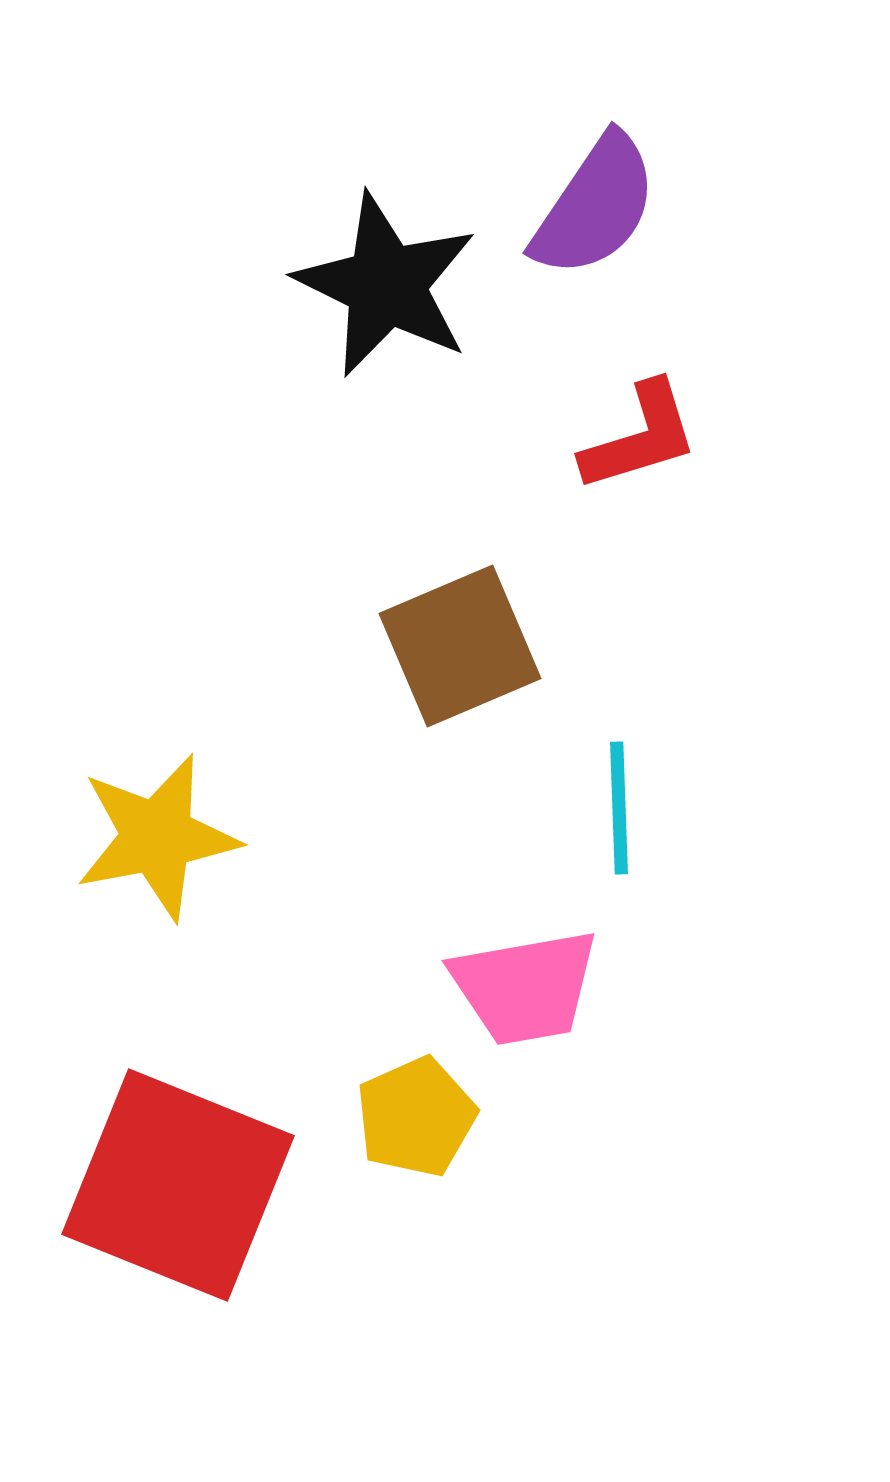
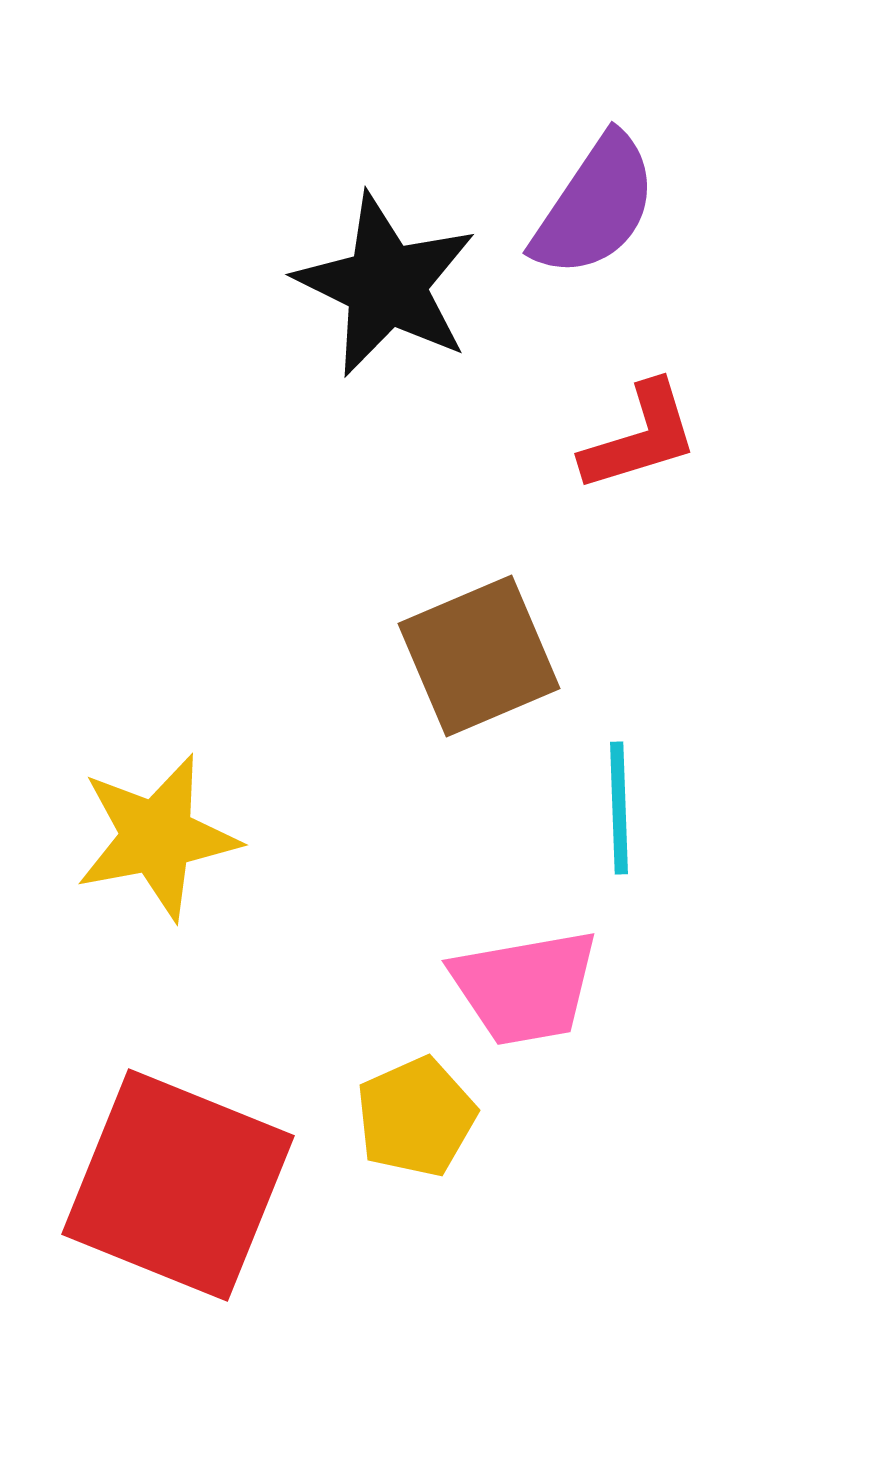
brown square: moved 19 px right, 10 px down
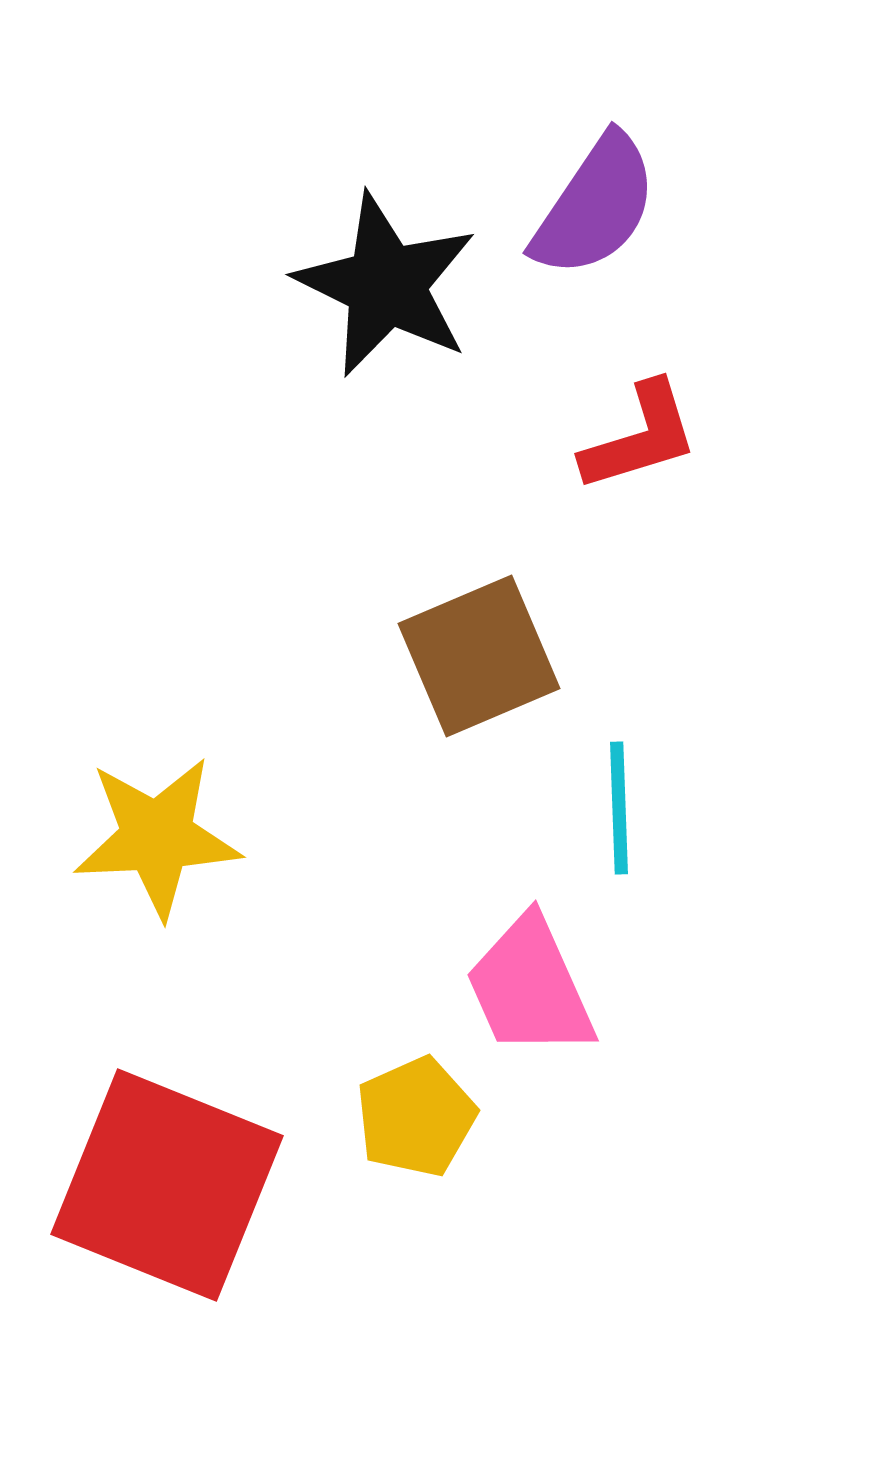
yellow star: rotated 8 degrees clockwise
pink trapezoid: moved 5 px right; rotated 76 degrees clockwise
red square: moved 11 px left
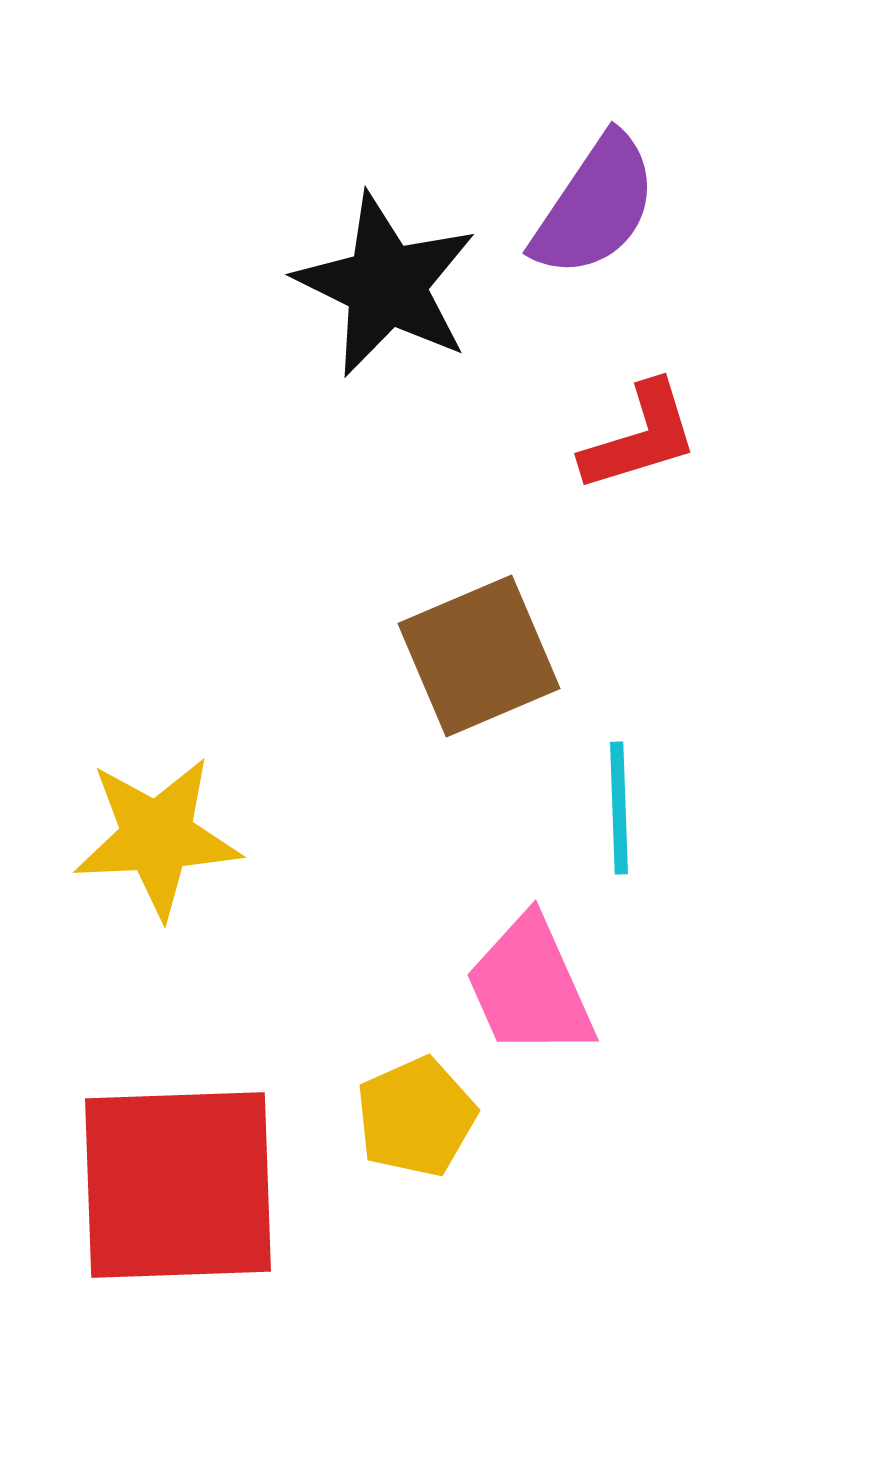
red square: moved 11 px right; rotated 24 degrees counterclockwise
